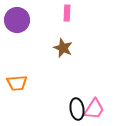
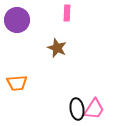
brown star: moved 6 px left
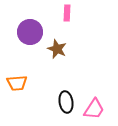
purple circle: moved 13 px right, 12 px down
brown star: moved 1 px down
black ellipse: moved 11 px left, 7 px up
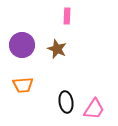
pink rectangle: moved 3 px down
purple circle: moved 8 px left, 13 px down
orange trapezoid: moved 6 px right, 2 px down
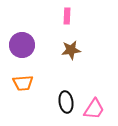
brown star: moved 14 px right, 1 px down; rotated 30 degrees counterclockwise
orange trapezoid: moved 2 px up
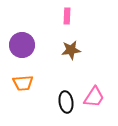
pink trapezoid: moved 12 px up
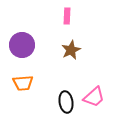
brown star: rotated 18 degrees counterclockwise
pink trapezoid: rotated 15 degrees clockwise
